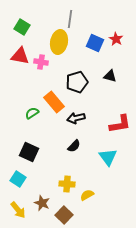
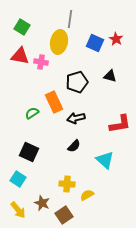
orange rectangle: rotated 15 degrees clockwise
cyan triangle: moved 3 px left, 3 px down; rotated 12 degrees counterclockwise
brown square: rotated 12 degrees clockwise
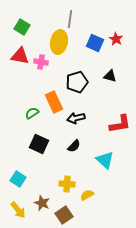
black square: moved 10 px right, 8 px up
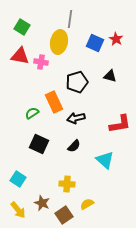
yellow semicircle: moved 9 px down
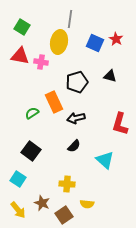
red L-shape: rotated 115 degrees clockwise
black square: moved 8 px left, 7 px down; rotated 12 degrees clockwise
yellow semicircle: rotated 144 degrees counterclockwise
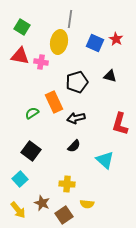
cyan square: moved 2 px right; rotated 14 degrees clockwise
